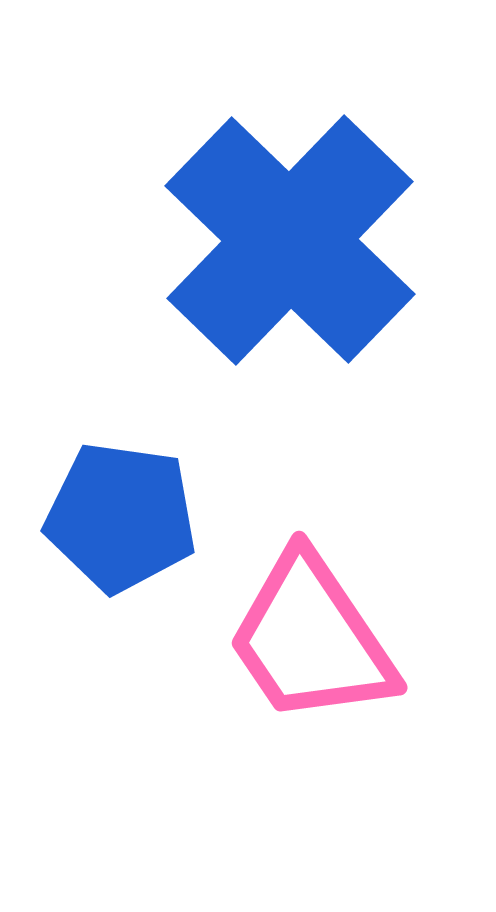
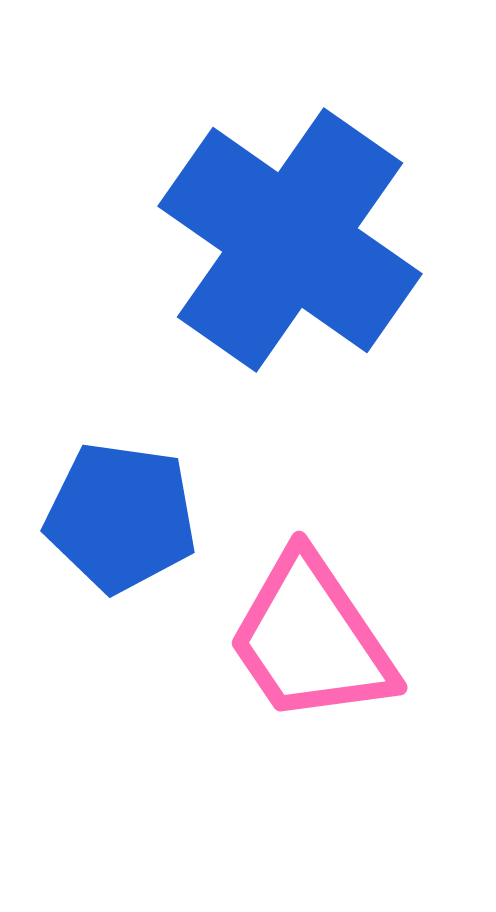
blue cross: rotated 9 degrees counterclockwise
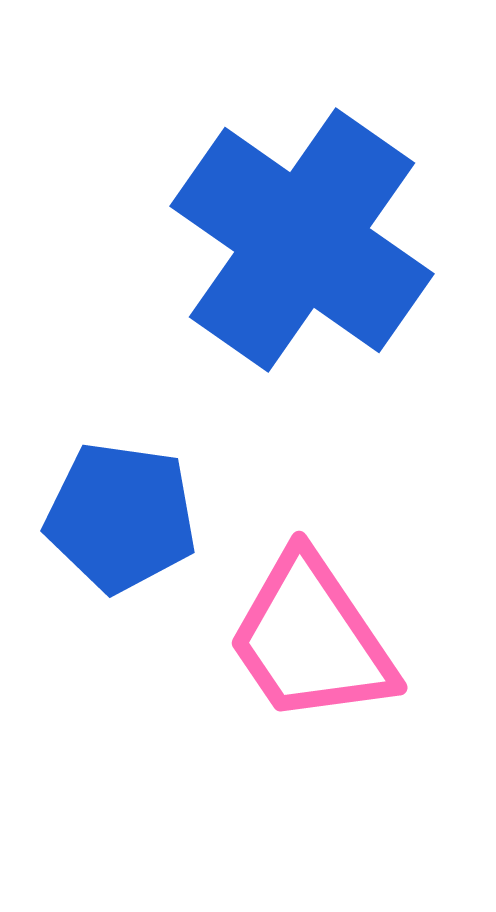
blue cross: moved 12 px right
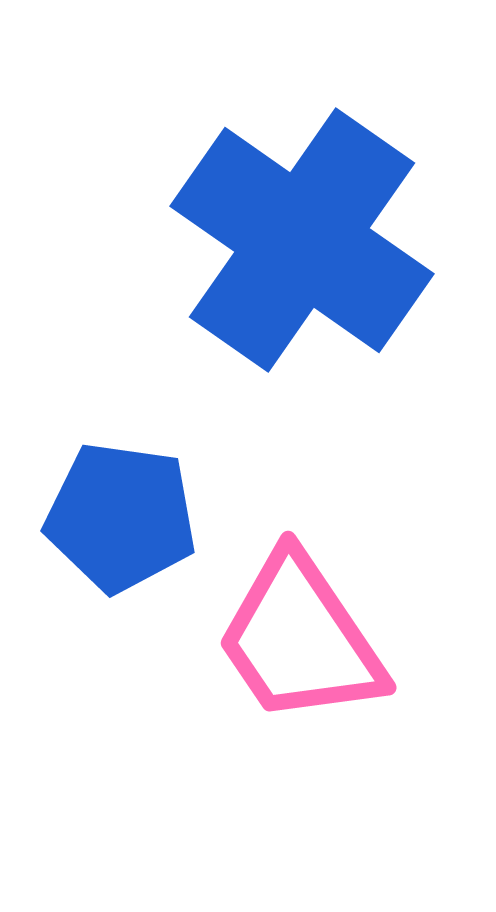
pink trapezoid: moved 11 px left
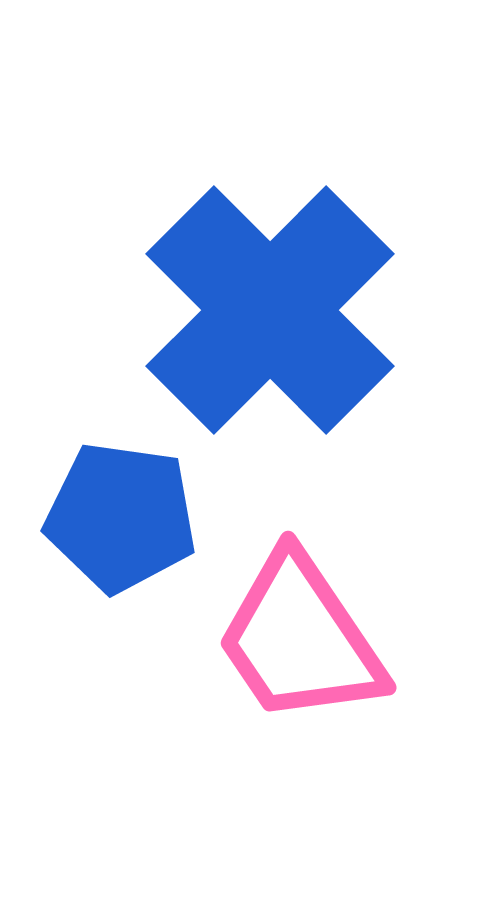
blue cross: moved 32 px left, 70 px down; rotated 10 degrees clockwise
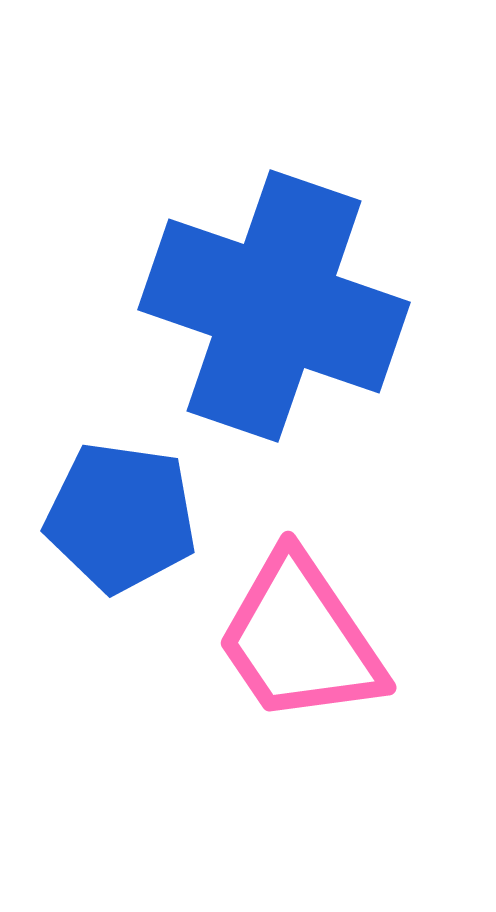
blue cross: moved 4 px right, 4 px up; rotated 26 degrees counterclockwise
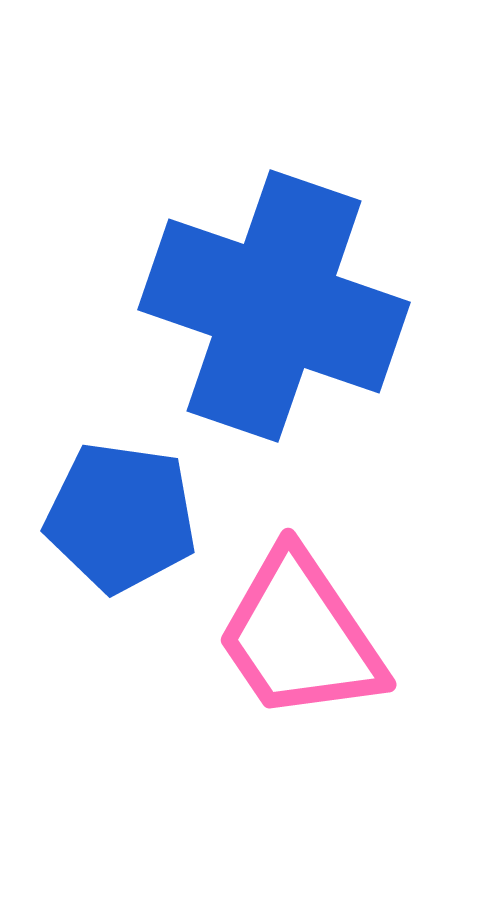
pink trapezoid: moved 3 px up
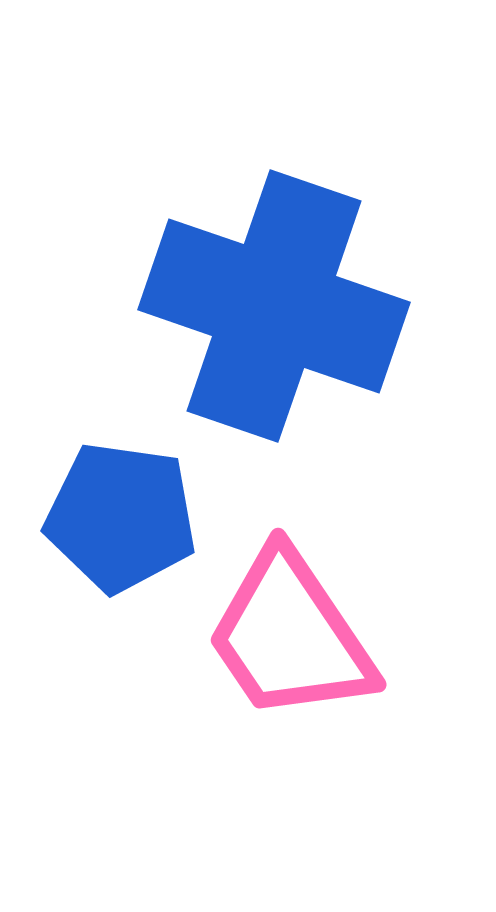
pink trapezoid: moved 10 px left
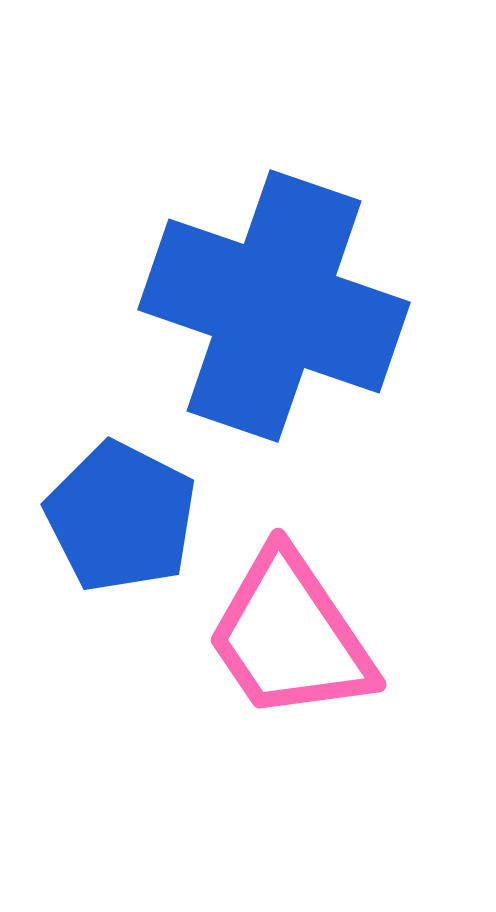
blue pentagon: rotated 19 degrees clockwise
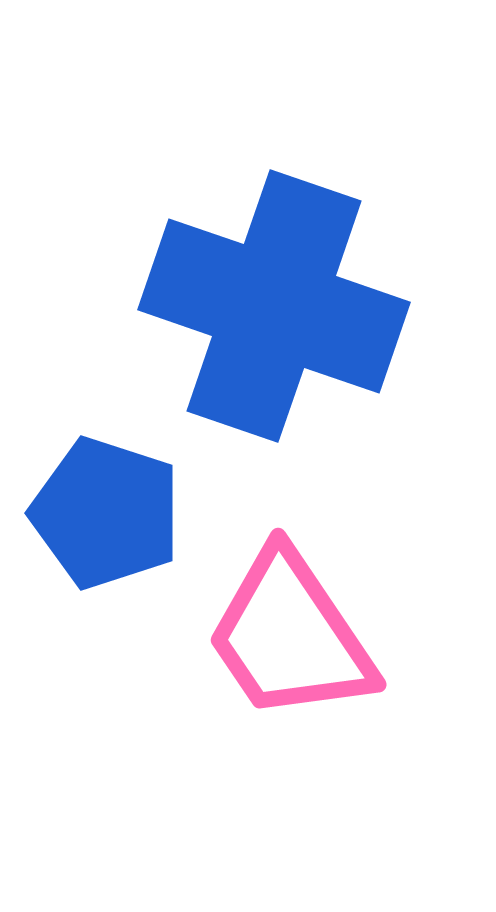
blue pentagon: moved 15 px left, 4 px up; rotated 9 degrees counterclockwise
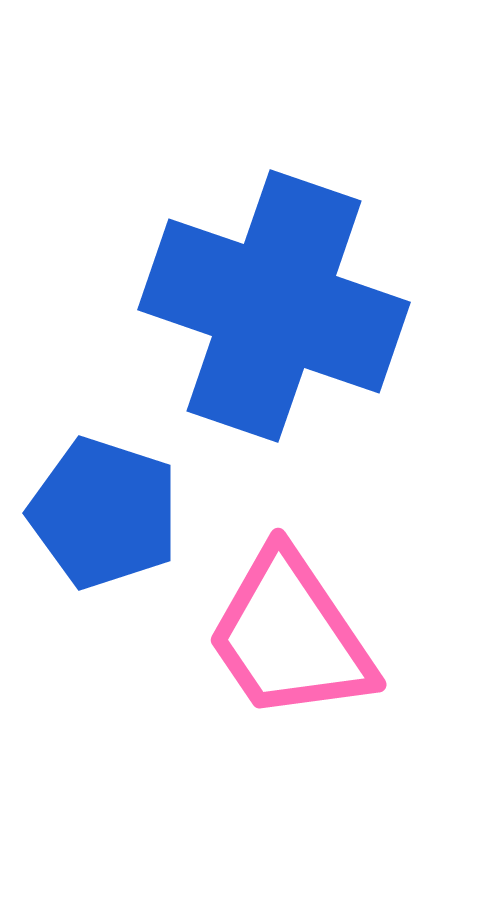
blue pentagon: moved 2 px left
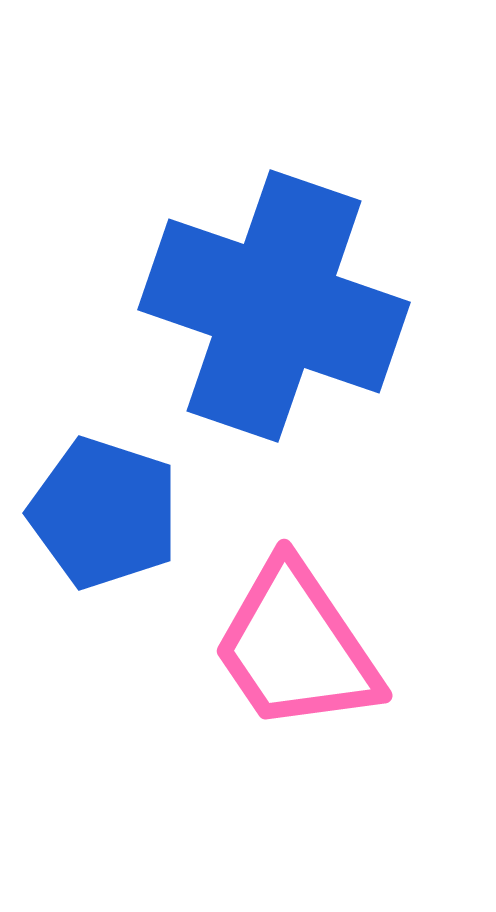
pink trapezoid: moved 6 px right, 11 px down
